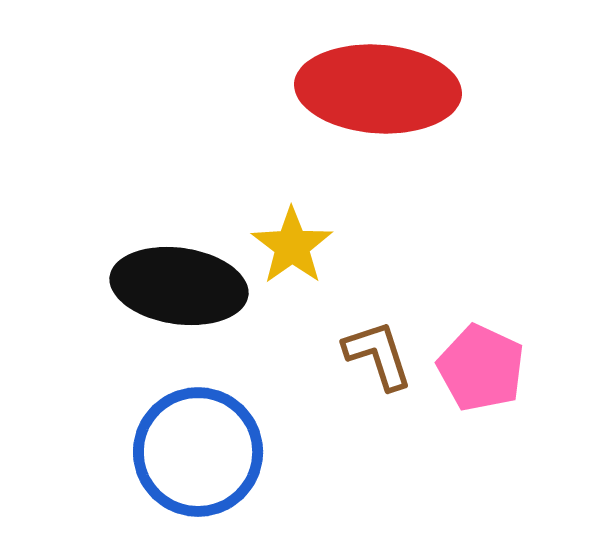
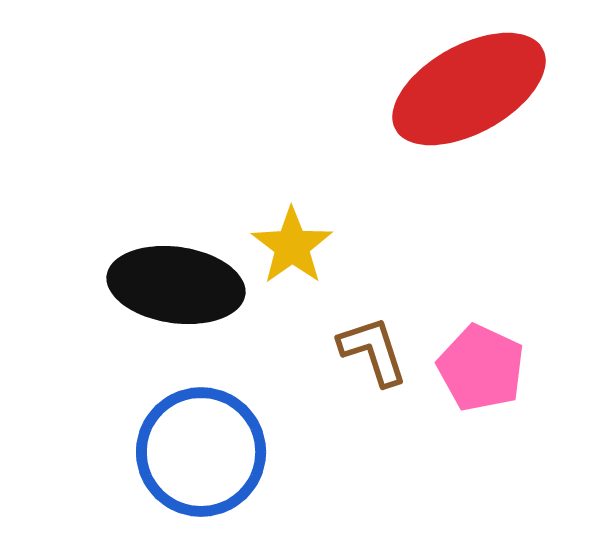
red ellipse: moved 91 px right; rotated 33 degrees counterclockwise
black ellipse: moved 3 px left, 1 px up
brown L-shape: moved 5 px left, 4 px up
blue circle: moved 3 px right
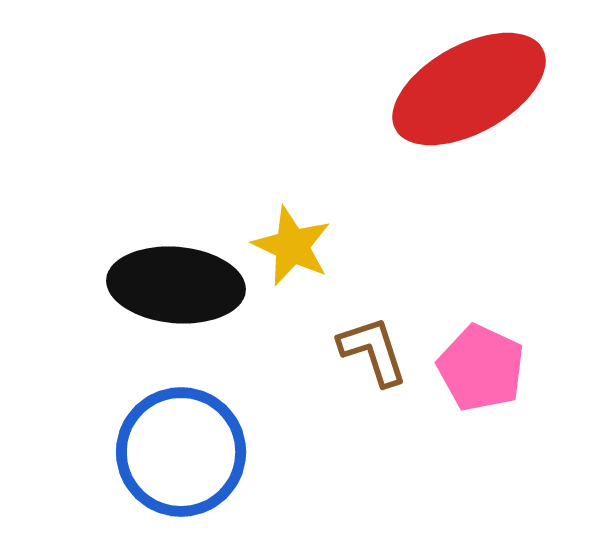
yellow star: rotated 12 degrees counterclockwise
black ellipse: rotated 3 degrees counterclockwise
blue circle: moved 20 px left
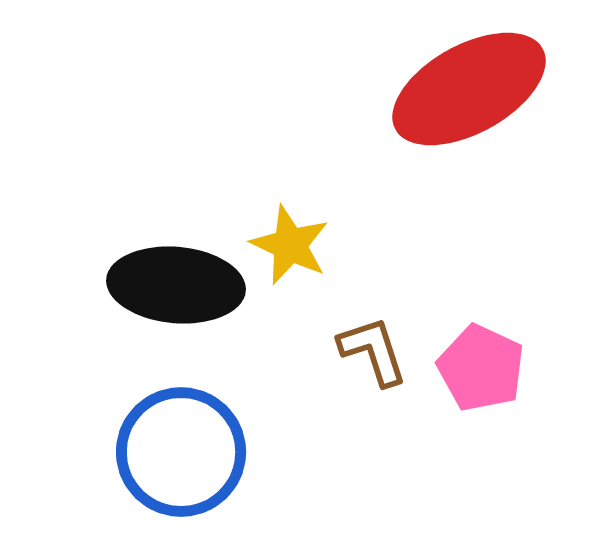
yellow star: moved 2 px left, 1 px up
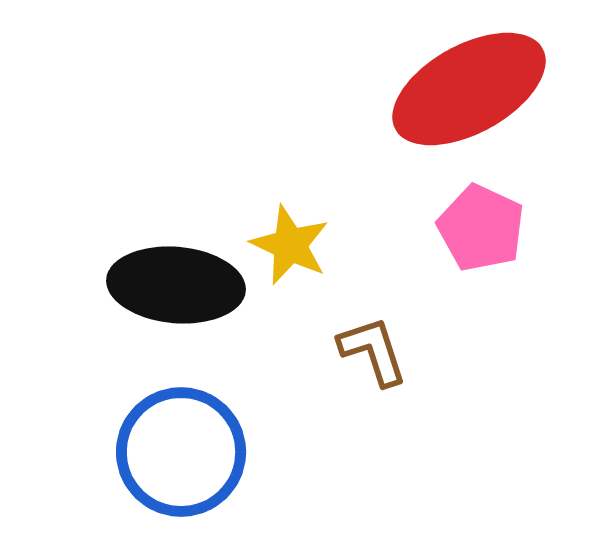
pink pentagon: moved 140 px up
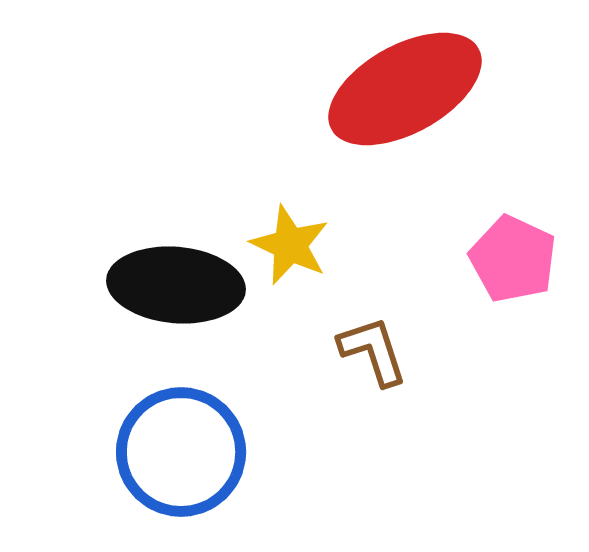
red ellipse: moved 64 px left
pink pentagon: moved 32 px right, 31 px down
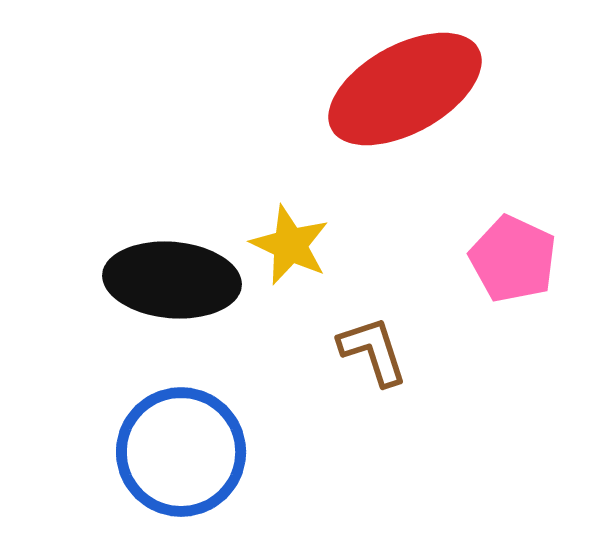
black ellipse: moved 4 px left, 5 px up
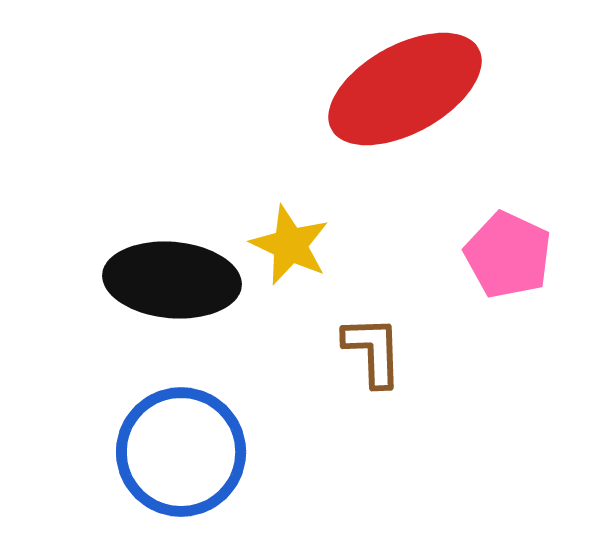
pink pentagon: moved 5 px left, 4 px up
brown L-shape: rotated 16 degrees clockwise
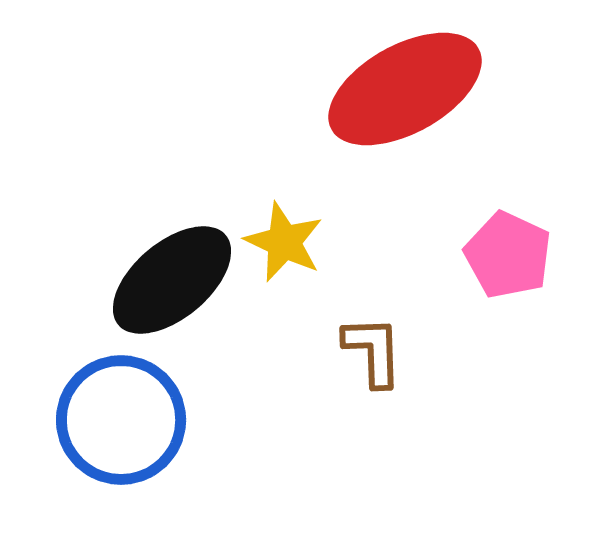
yellow star: moved 6 px left, 3 px up
black ellipse: rotated 45 degrees counterclockwise
blue circle: moved 60 px left, 32 px up
